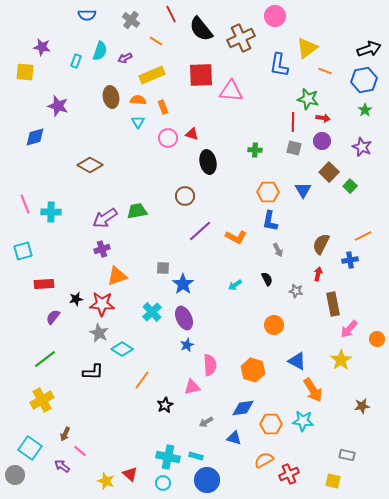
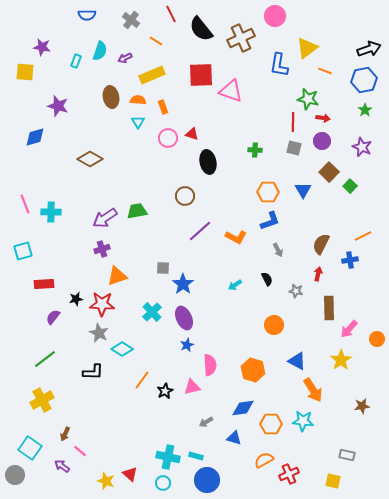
pink triangle at (231, 91): rotated 15 degrees clockwise
brown diamond at (90, 165): moved 6 px up
blue L-shape at (270, 221): rotated 120 degrees counterclockwise
brown rectangle at (333, 304): moved 4 px left, 4 px down; rotated 10 degrees clockwise
black star at (165, 405): moved 14 px up
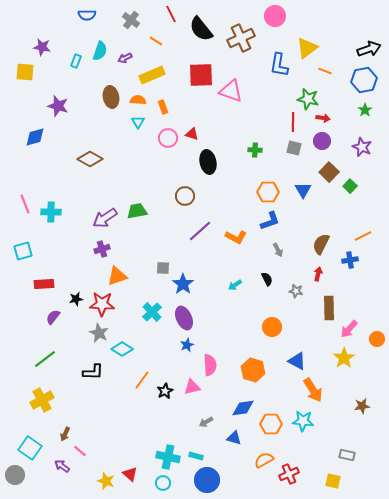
orange circle at (274, 325): moved 2 px left, 2 px down
yellow star at (341, 360): moved 3 px right, 2 px up
